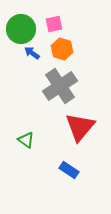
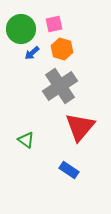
blue arrow: rotated 77 degrees counterclockwise
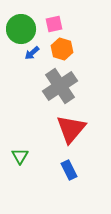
red triangle: moved 9 px left, 2 px down
green triangle: moved 6 px left, 16 px down; rotated 24 degrees clockwise
blue rectangle: rotated 30 degrees clockwise
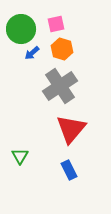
pink square: moved 2 px right
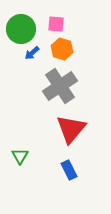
pink square: rotated 18 degrees clockwise
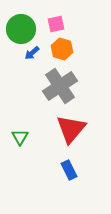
pink square: rotated 18 degrees counterclockwise
green triangle: moved 19 px up
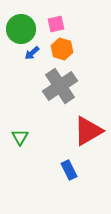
red triangle: moved 17 px right, 2 px down; rotated 20 degrees clockwise
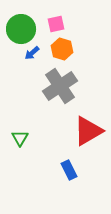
green triangle: moved 1 px down
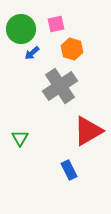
orange hexagon: moved 10 px right
